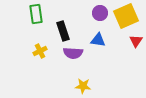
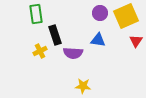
black rectangle: moved 8 px left, 4 px down
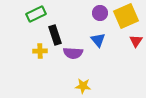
green rectangle: rotated 72 degrees clockwise
blue triangle: rotated 42 degrees clockwise
yellow cross: rotated 24 degrees clockwise
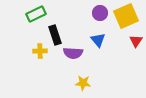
yellow star: moved 3 px up
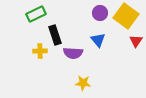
yellow square: rotated 30 degrees counterclockwise
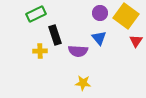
blue triangle: moved 1 px right, 2 px up
purple semicircle: moved 5 px right, 2 px up
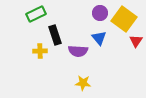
yellow square: moved 2 px left, 3 px down
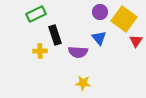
purple circle: moved 1 px up
purple semicircle: moved 1 px down
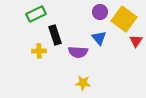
yellow cross: moved 1 px left
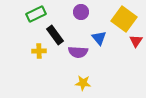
purple circle: moved 19 px left
black rectangle: rotated 18 degrees counterclockwise
